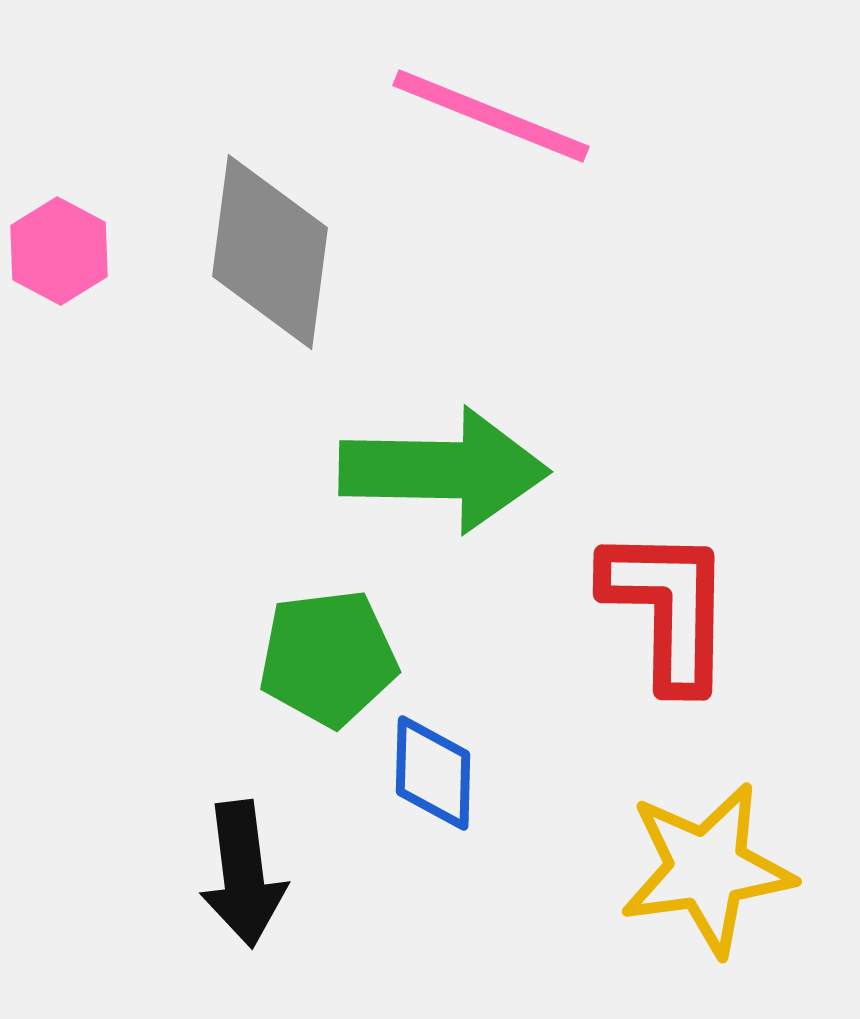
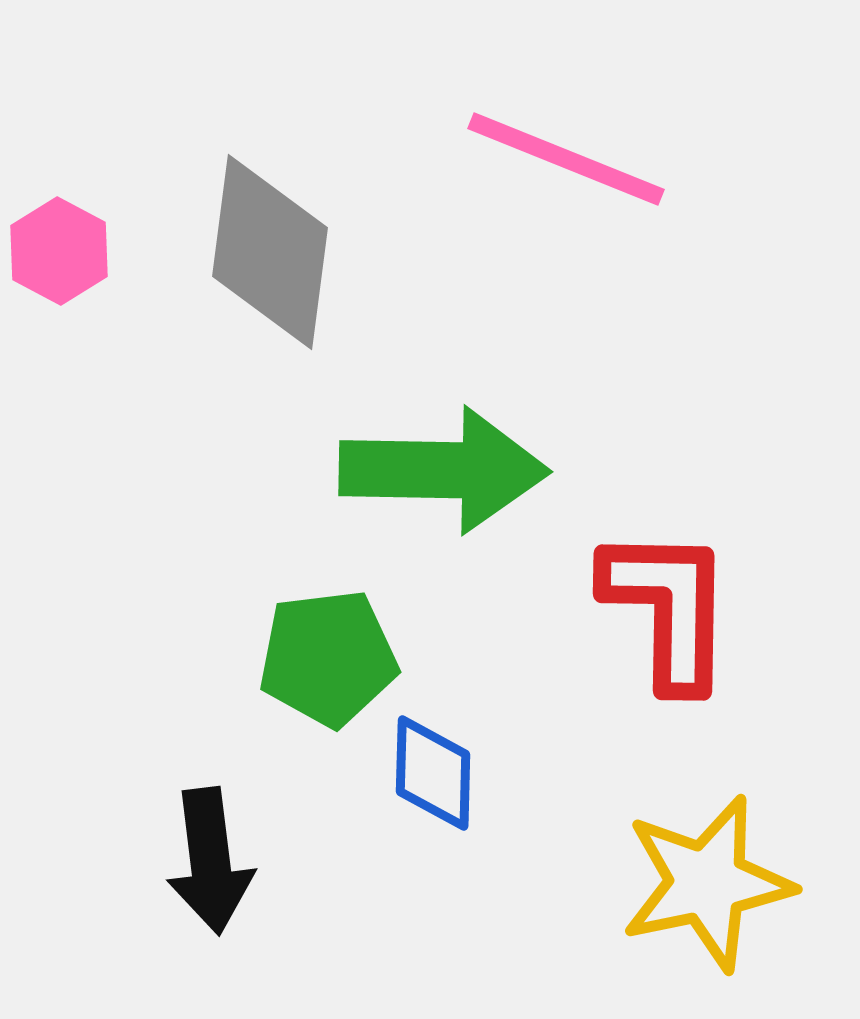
pink line: moved 75 px right, 43 px down
yellow star: moved 14 px down; rotated 4 degrees counterclockwise
black arrow: moved 33 px left, 13 px up
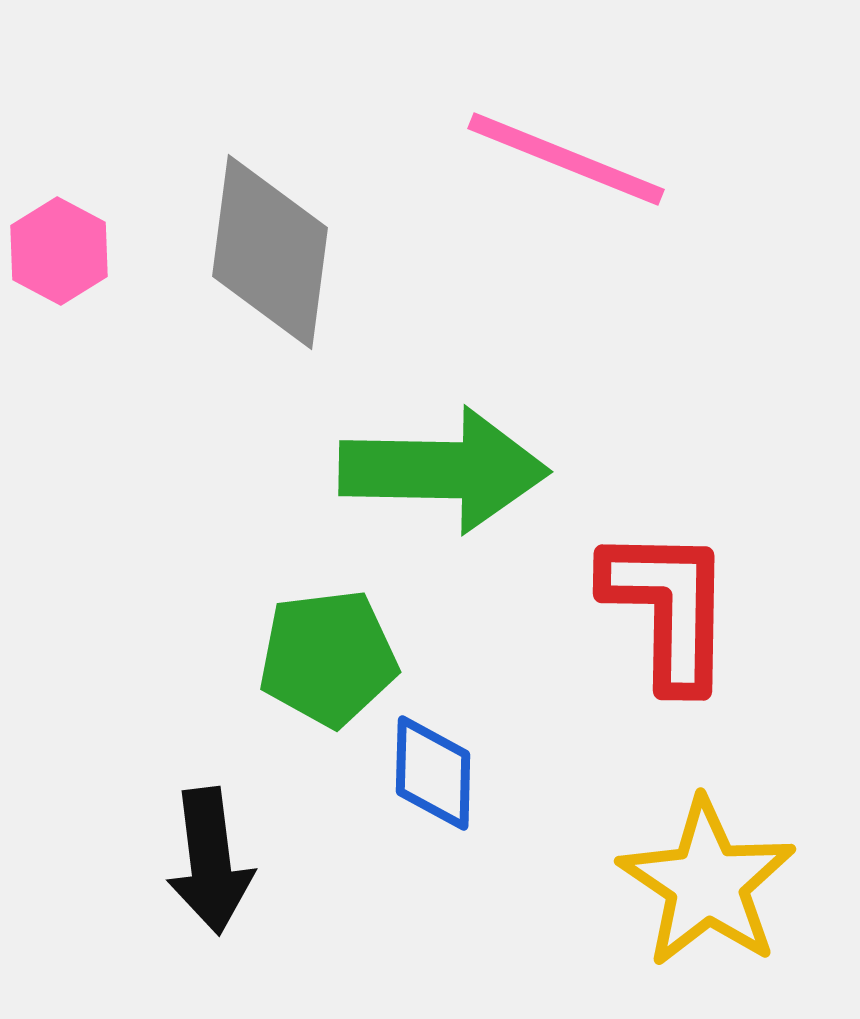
yellow star: rotated 26 degrees counterclockwise
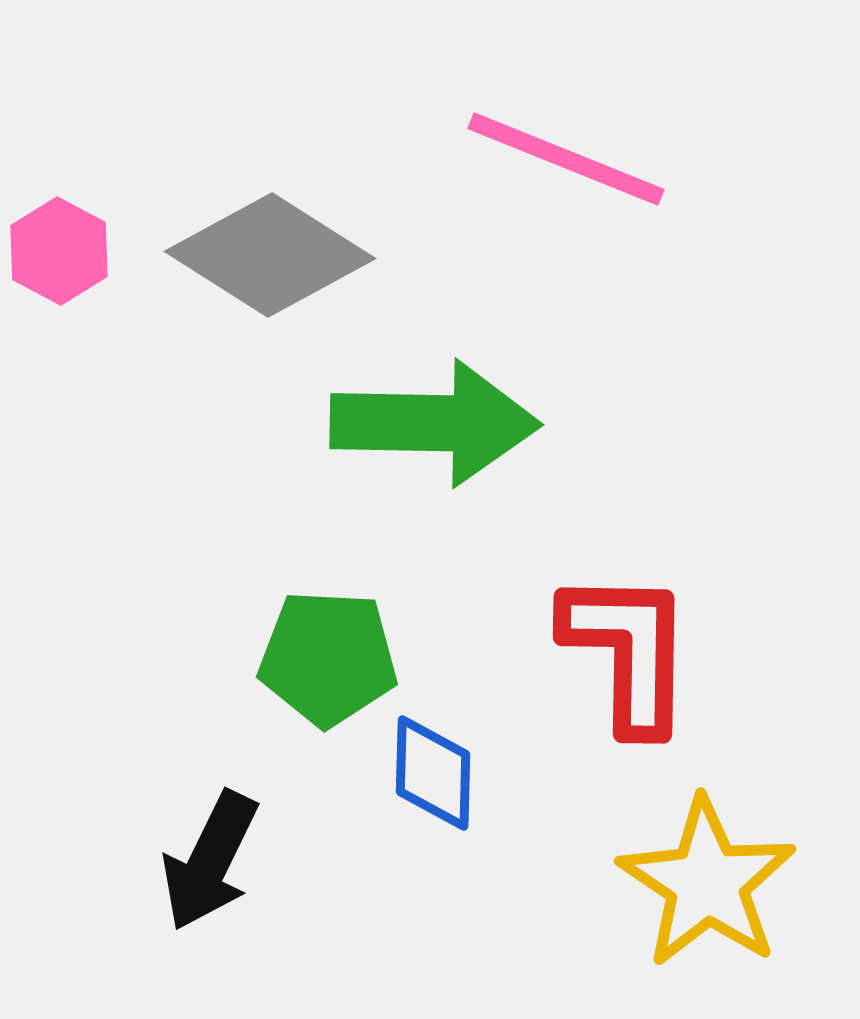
gray diamond: moved 3 px down; rotated 65 degrees counterclockwise
green arrow: moved 9 px left, 47 px up
red L-shape: moved 40 px left, 43 px down
green pentagon: rotated 10 degrees clockwise
black arrow: rotated 33 degrees clockwise
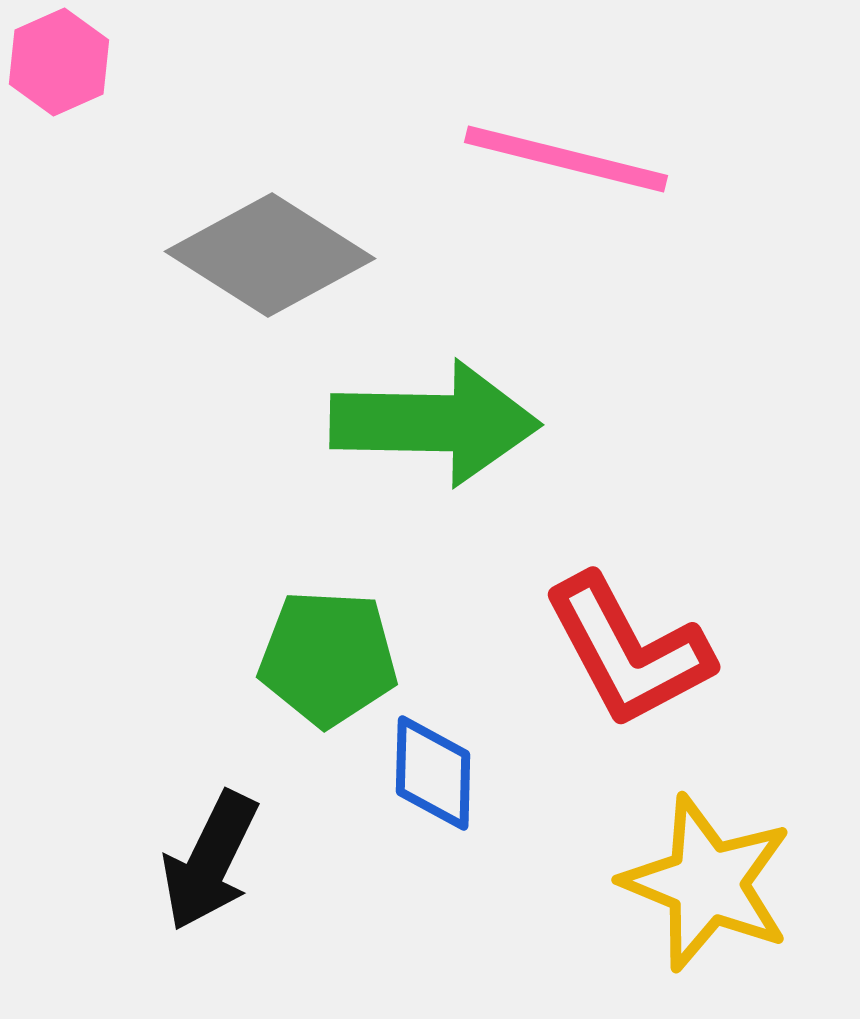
pink line: rotated 8 degrees counterclockwise
pink hexagon: moved 189 px up; rotated 8 degrees clockwise
red L-shape: rotated 151 degrees clockwise
yellow star: rotated 12 degrees counterclockwise
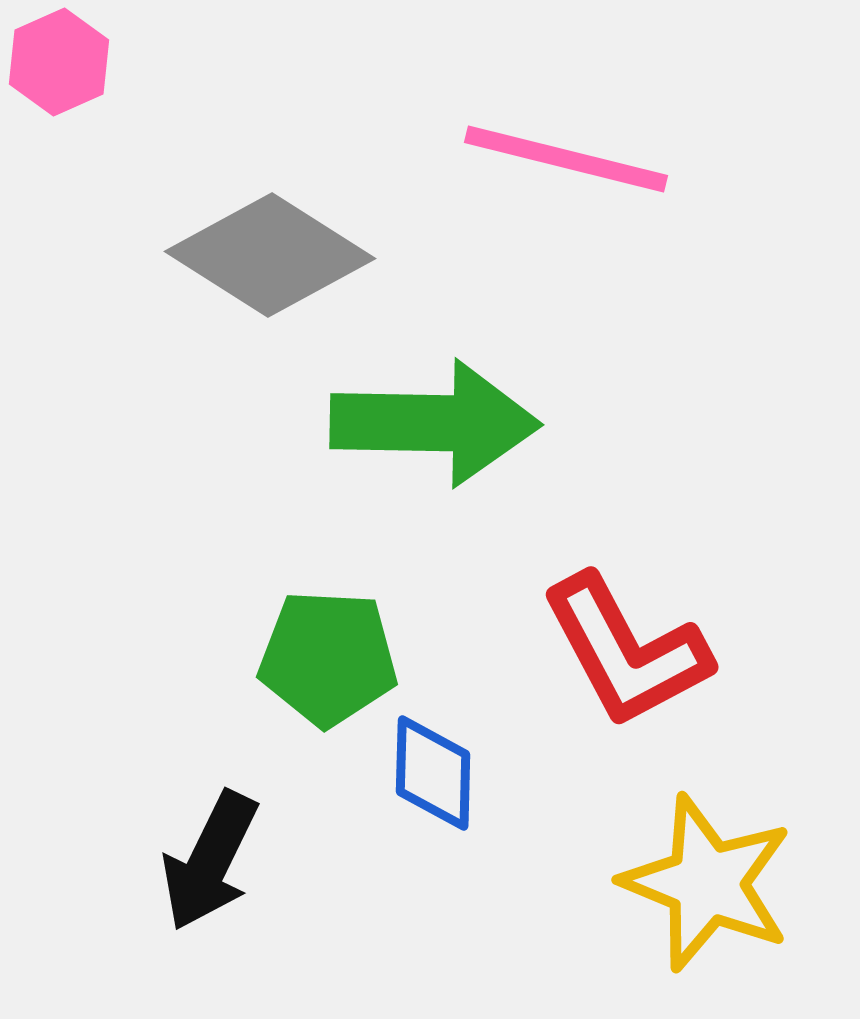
red L-shape: moved 2 px left
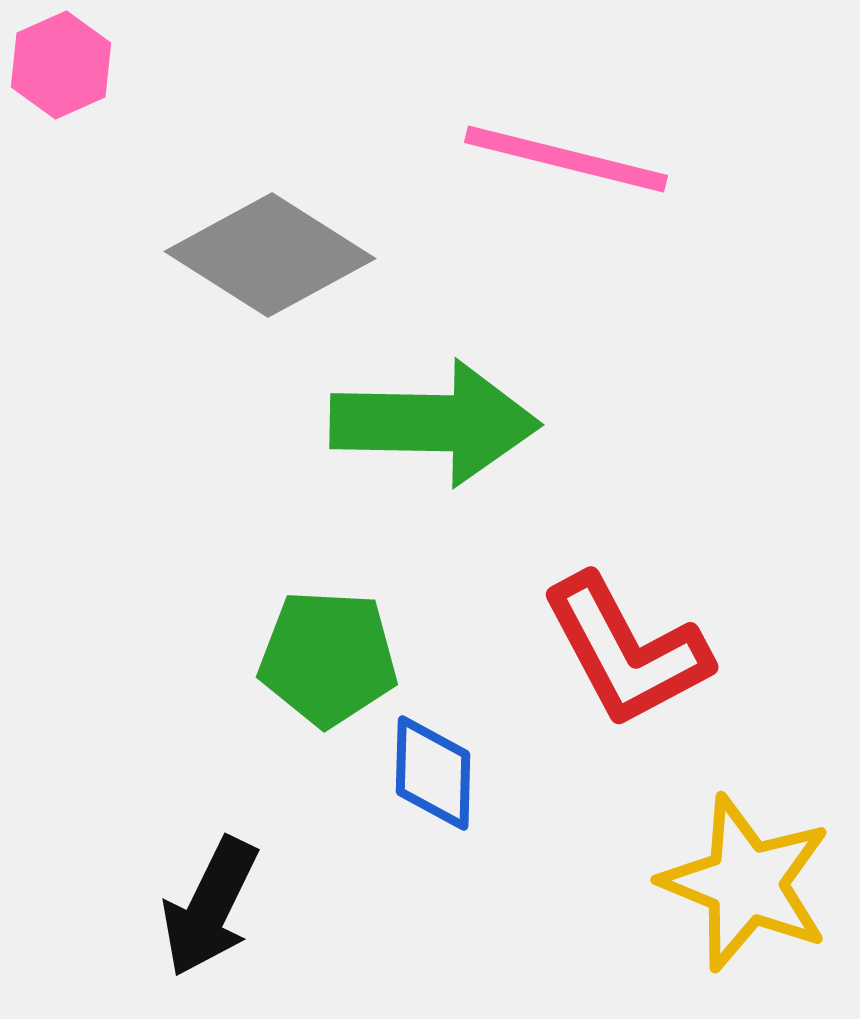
pink hexagon: moved 2 px right, 3 px down
black arrow: moved 46 px down
yellow star: moved 39 px right
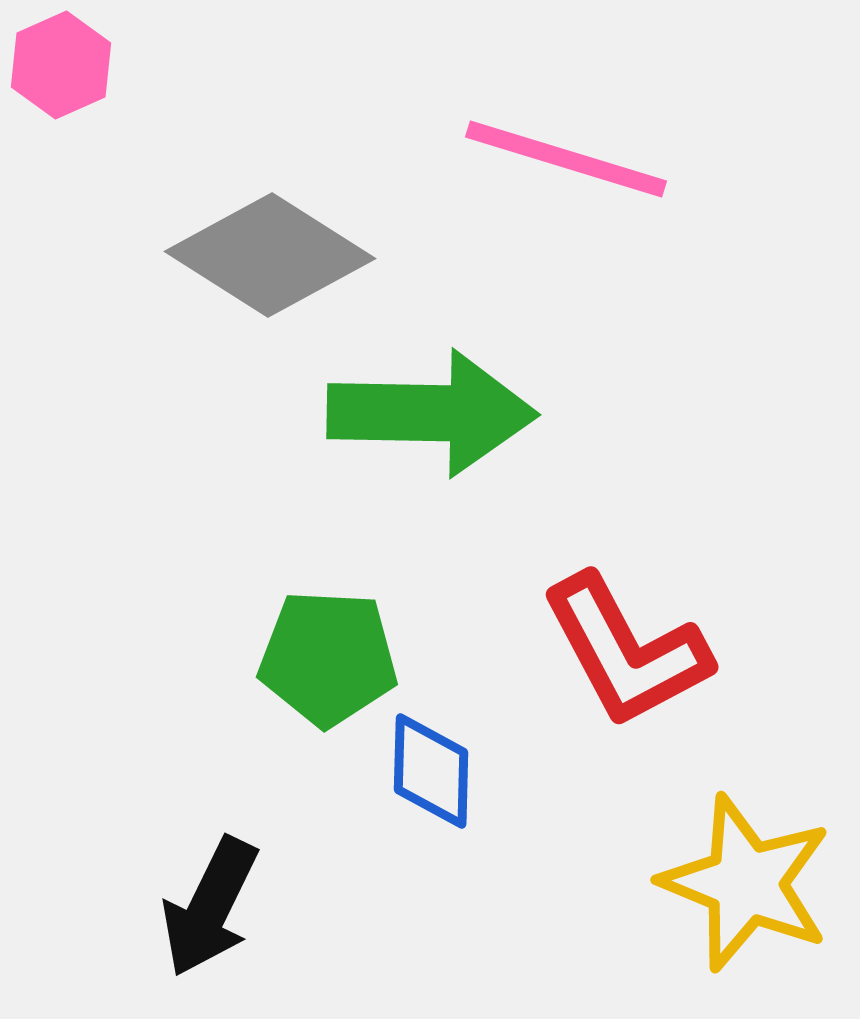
pink line: rotated 3 degrees clockwise
green arrow: moved 3 px left, 10 px up
blue diamond: moved 2 px left, 2 px up
